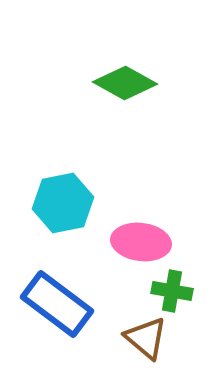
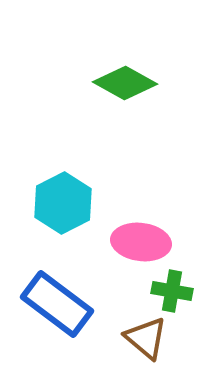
cyan hexagon: rotated 16 degrees counterclockwise
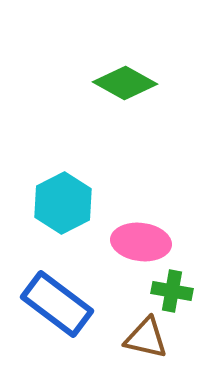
brown triangle: rotated 27 degrees counterclockwise
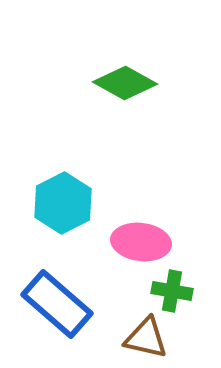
blue rectangle: rotated 4 degrees clockwise
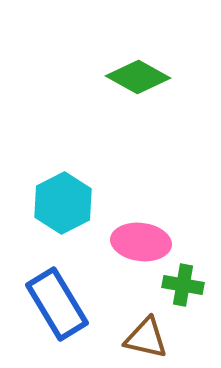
green diamond: moved 13 px right, 6 px up
green cross: moved 11 px right, 6 px up
blue rectangle: rotated 18 degrees clockwise
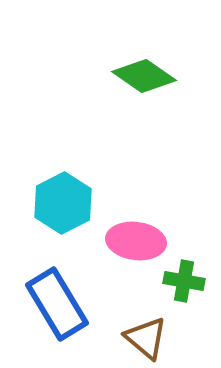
green diamond: moved 6 px right, 1 px up; rotated 6 degrees clockwise
pink ellipse: moved 5 px left, 1 px up
green cross: moved 1 px right, 4 px up
brown triangle: rotated 27 degrees clockwise
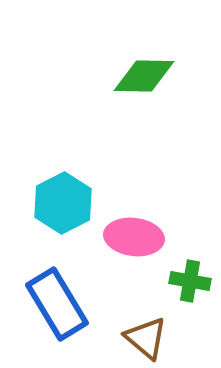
green diamond: rotated 34 degrees counterclockwise
pink ellipse: moved 2 px left, 4 px up
green cross: moved 6 px right
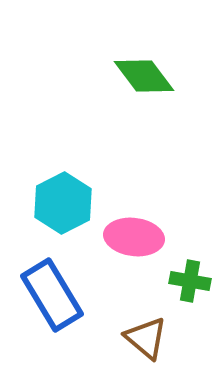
green diamond: rotated 52 degrees clockwise
blue rectangle: moved 5 px left, 9 px up
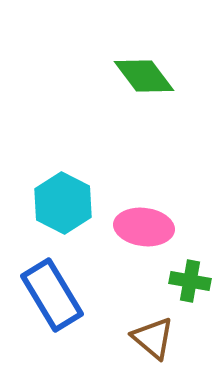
cyan hexagon: rotated 6 degrees counterclockwise
pink ellipse: moved 10 px right, 10 px up
brown triangle: moved 7 px right
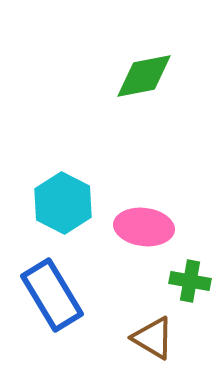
green diamond: rotated 64 degrees counterclockwise
brown triangle: rotated 9 degrees counterclockwise
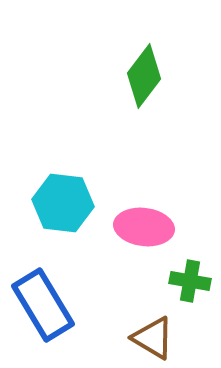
green diamond: rotated 42 degrees counterclockwise
cyan hexagon: rotated 20 degrees counterclockwise
blue rectangle: moved 9 px left, 10 px down
